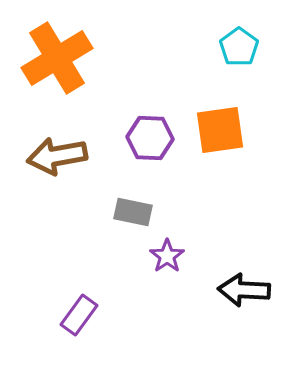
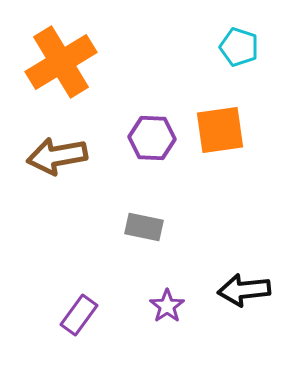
cyan pentagon: rotated 18 degrees counterclockwise
orange cross: moved 4 px right, 4 px down
purple hexagon: moved 2 px right
gray rectangle: moved 11 px right, 15 px down
purple star: moved 50 px down
black arrow: rotated 9 degrees counterclockwise
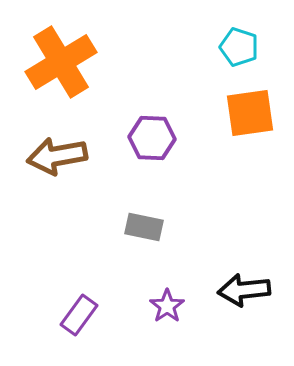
orange square: moved 30 px right, 17 px up
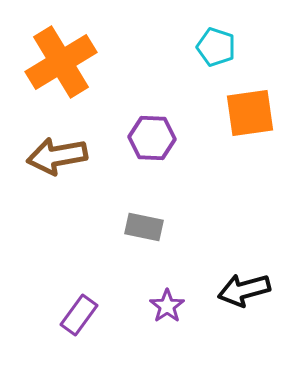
cyan pentagon: moved 23 px left
black arrow: rotated 9 degrees counterclockwise
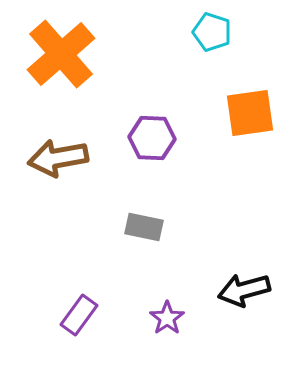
cyan pentagon: moved 4 px left, 15 px up
orange cross: moved 8 px up; rotated 10 degrees counterclockwise
brown arrow: moved 1 px right, 2 px down
purple star: moved 12 px down
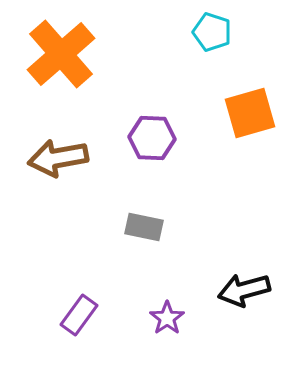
orange square: rotated 8 degrees counterclockwise
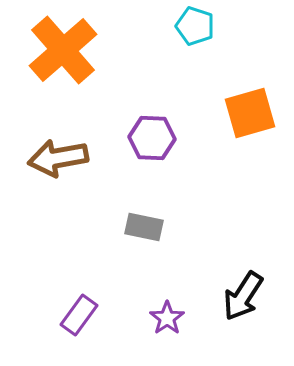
cyan pentagon: moved 17 px left, 6 px up
orange cross: moved 2 px right, 4 px up
black arrow: moved 1 px left, 6 px down; rotated 42 degrees counterclockwise
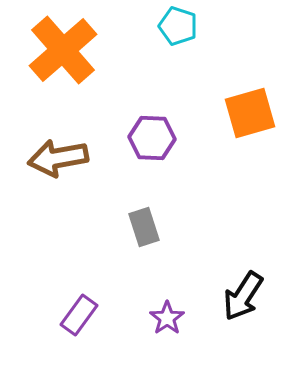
cyan pentagon: moved 17 px left
gray rectangle: rotated 60 degrees clockwise
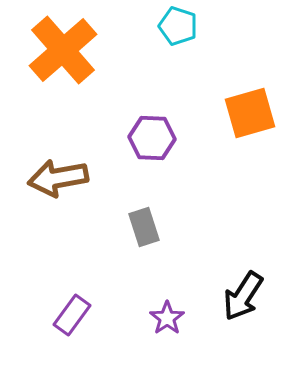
brown arrow: moved 20 px down
purple rectangle: moved 7 px left
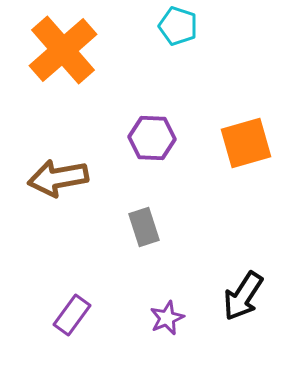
orange square: moved 4 px left, 30 px down
purple star: rotated 12 degrees clockwise
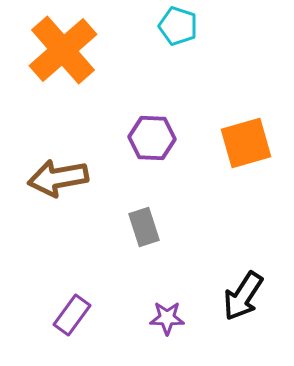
purple star: rotated 24 degrees clockwise
